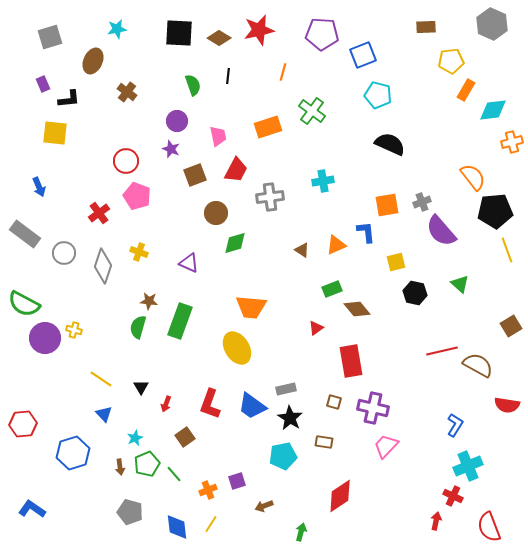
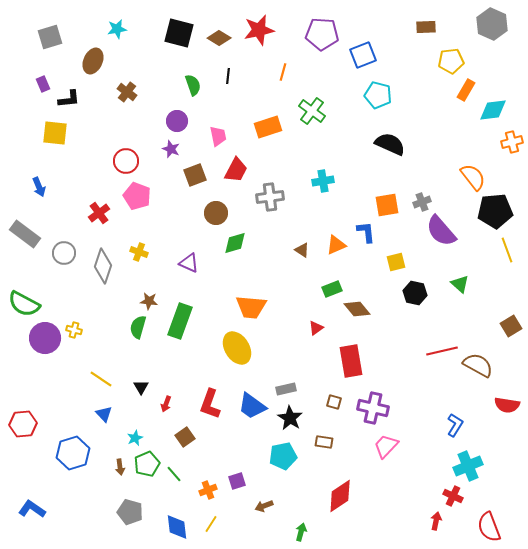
black square at (179, 33): rotated 12 degrees clockwise
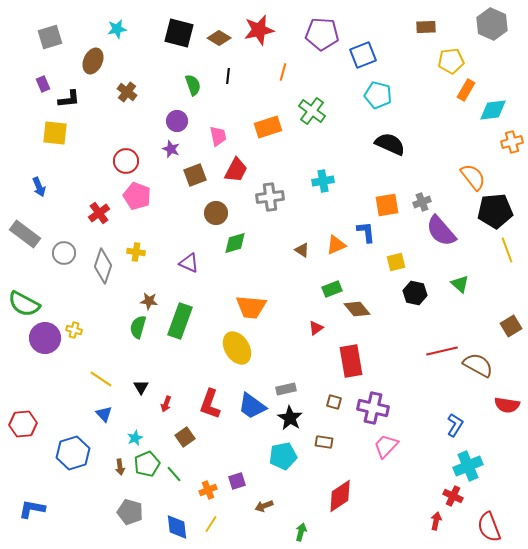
yellow cross at (139, 252): moved 3 px left; rotated 12 degrees counterclockwise
blue L-shape at (32, 509): rotated 24 degrees counterclockwise
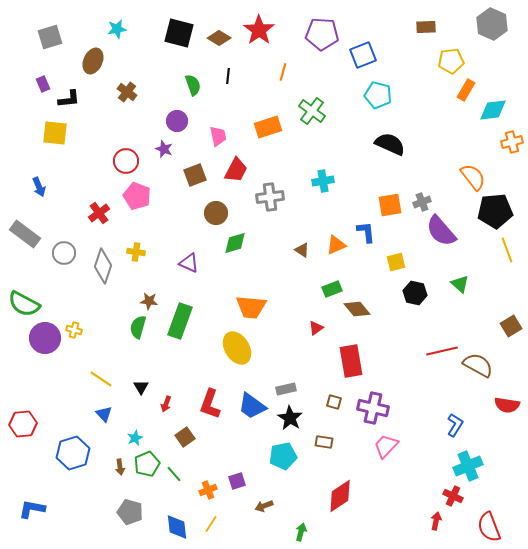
red star at (259, 30): rotated 24 degrees counterclockwise
purple star at (171, 149): moved 7 px left
orange square at (387, 205): moved 3 px right
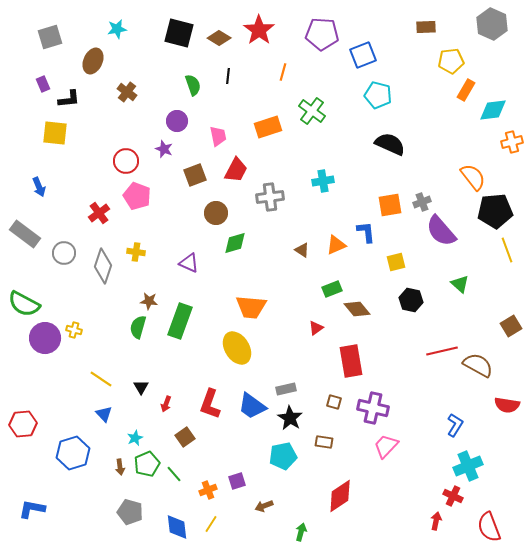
black hexagon at (415, 293): moved 4 px left, 7 px down
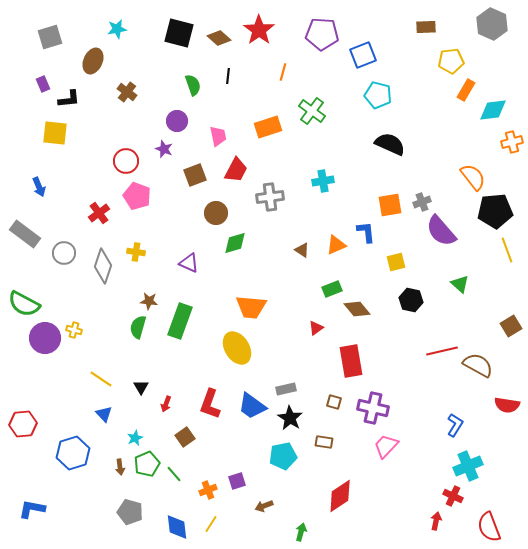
brown diamond at (219, 38): rotated 10 degrees clockwise
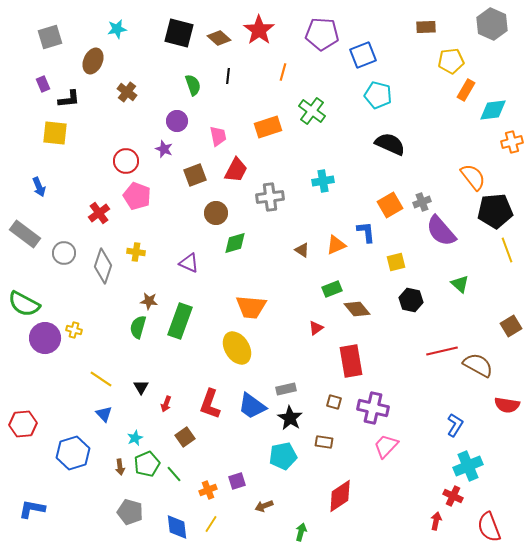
orange square at (390, 205): rotated 20 degrees counterclockwise
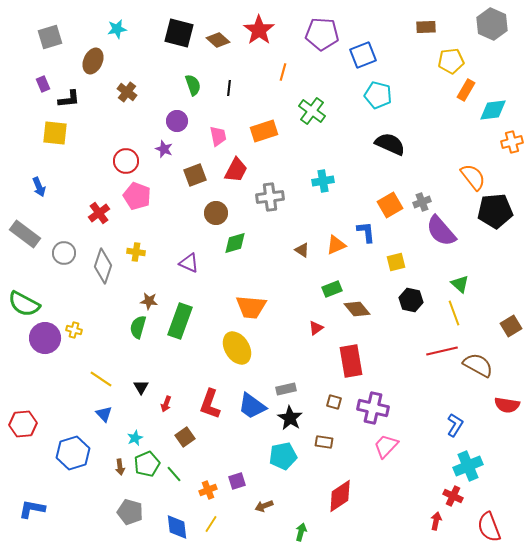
brown diamond at (219, 38): moved 1 px left, 2 px down
black line at (228, 76): moved 1 px right, 12 px down
orange rectangle at (268, 127): moved 4 px left, 4 px down
yellow line at (507, 250): moved 53 px left, 63 px down
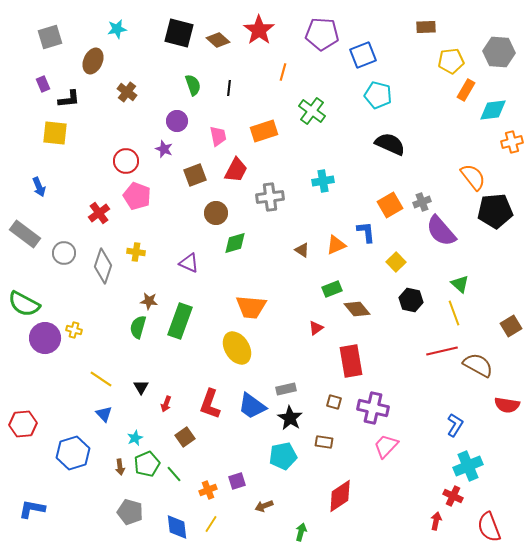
gray hexagon at (492, 24): moved 7 px right, 28 px down; rotated 20 degrees counterclockwise
yellow square at (396, 262): rotated 30 degrees counterclockwise
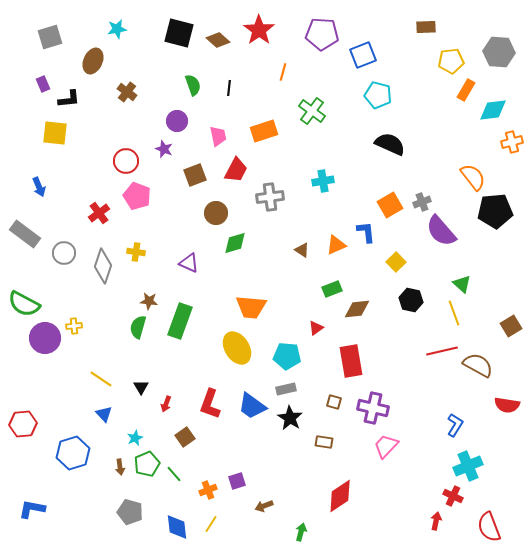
green triangle at (460, 284): moved 2 px right
brown diamond at (357, 309): rotated 56 degrees counterclockwise
yellow cross at (74, 330): moved 4 px up; rotated 21 degrees counterclockwise
cyan pentagon at (283, 456): moved 4 px right, 100 px up; rotated 16 degrees clockwise
